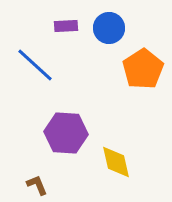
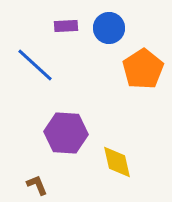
yellow diamond: moved 1 px right
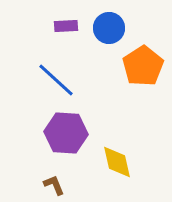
blue line: moved 21 px right, 15 px down
orange pentagon: moved 3 px up
brown L-shape: moved 17 px right
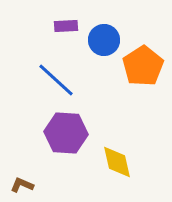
blue circle: moved 5 px left, 12 px down
brown L-shape: moved 32 px left; rotated 45 degrees counterclockwise
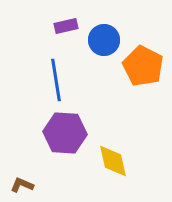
purple rectangle: rotated 10 degrees counterclockwise
orange pentagon: rotated 12 degrees counterclockwise
blue line: rotated 39 degrees clockwise
purple hexagon: moved 1 px left
yellow diamond: moved 4 px left, 1 px up
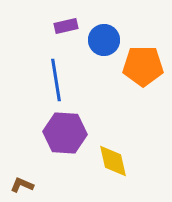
orange pentagon: rotated 27 degrees counterclockwise
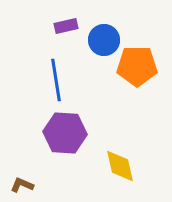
orange pentagon: moved 6 px left
yellow diamond: moved 7 px right, 5 px down
